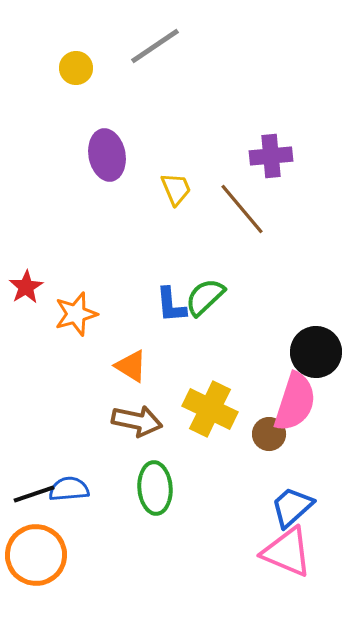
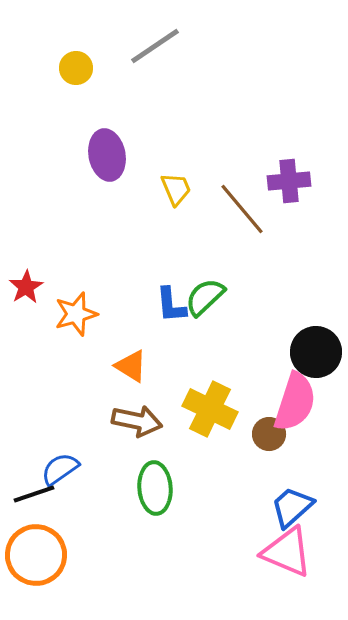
purple cross: moved 18 px right, 25 px down
blue semicircle: moved 9 px left, 20 px up; rotated 30 degrees counterclockwise
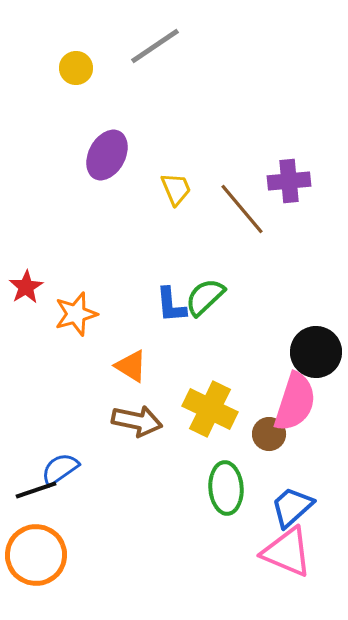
purple ellipse: rotated 39 degrees clockwise
green ellipse: moved 71 px right
black line: moved 2 px right, 4 px up
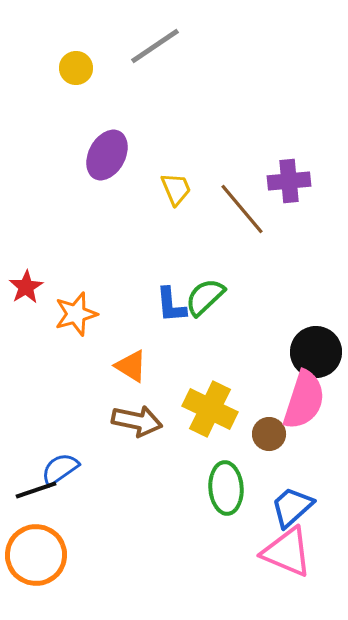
pink semicircle: moved 9 px right, 2 px up
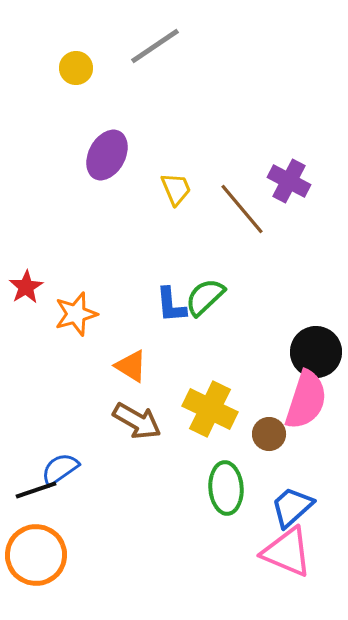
purple cross: rotated 33 degrees clockwise
pink semicircle: moved 2 px right
brown arrow: rotated 18 degrees clockwise
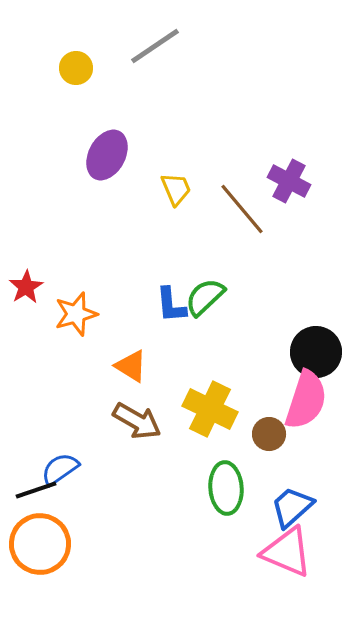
orange circle: moved 4 px right, 11 px up
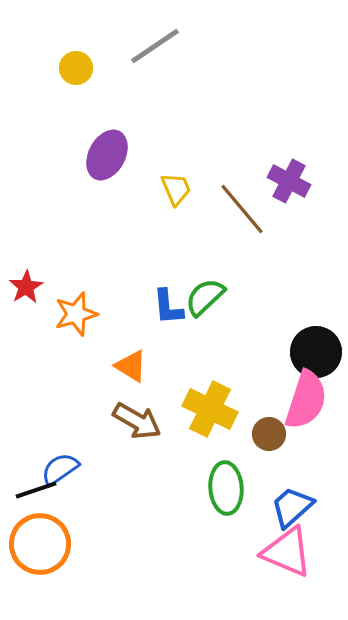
blue L-shape: moved 3 px left, 2 px down
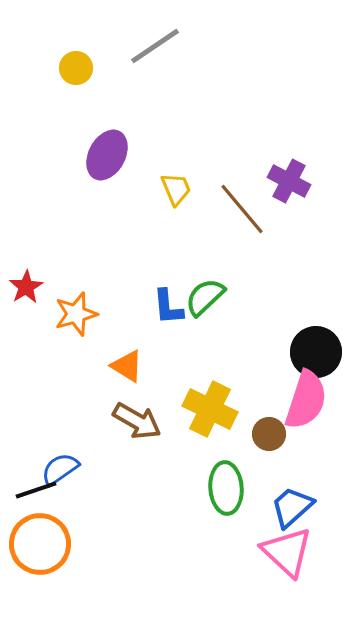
orange triangle: moved 4 px left
pink triangle: rotated 20 degrees clockwise
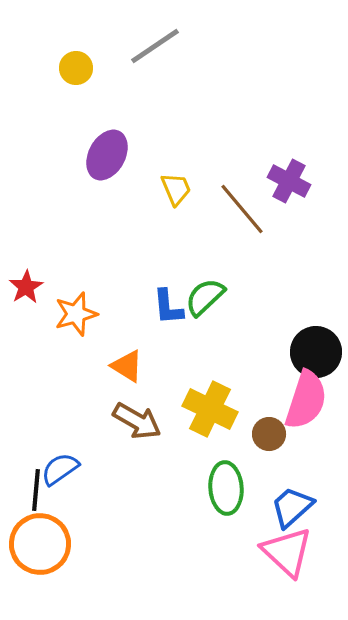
black line: rotated 66 degrees counterclockwise
